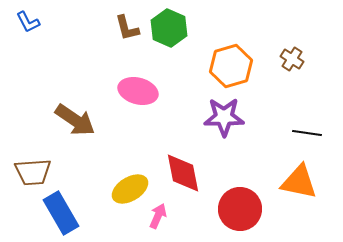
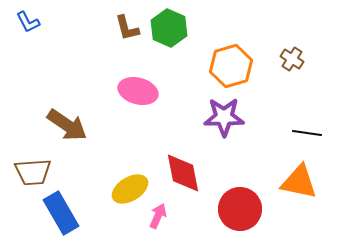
brown arrow: moved 8 px left, 5 px down
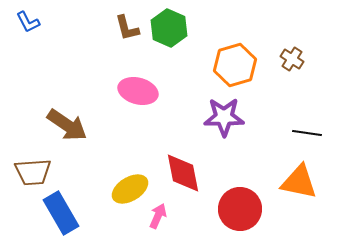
orange hexagon: moved 4 px right, 1 px up
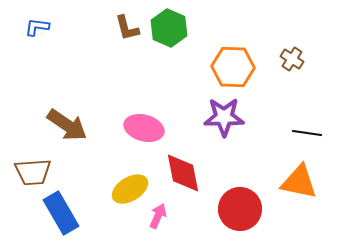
blue L-shape: moved 9 px right, 5 px down; rotated 125 degrees clockwise
orange hexagon: moved 2 px left, 2 px down; rotated 18 degrees clockwise
pink ellipse: moved 6 px right, 37 px down
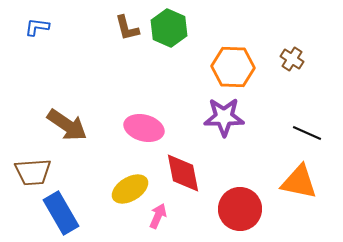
black line: rotated 16 degrees clockwise
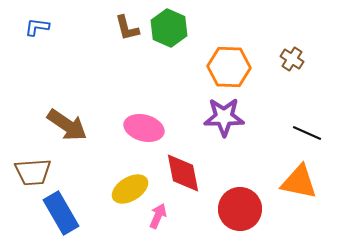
orange hexagon: moved 4 px left
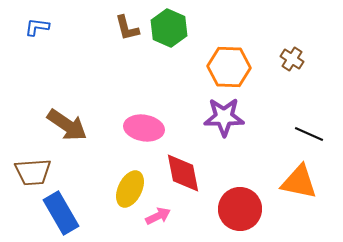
pink ellipse: rotated 6 degrees counterclockwise
black line: moved 2 px right, 1 px down
yellow ellipse: rotated 33 degrees counterclockwise
pink arrow: rotated 40 degrees clockwise
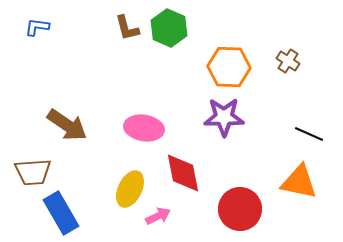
brown cross: moved 4 px left, 2 px down
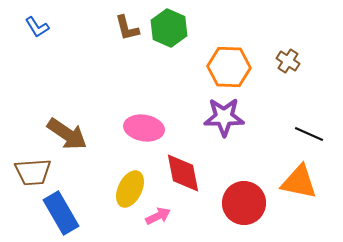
blue L-shape: rotated 130 degrees counterclockwise
brown arrow: moved 9 px down
red circle: moved 4 px right, 6 px up
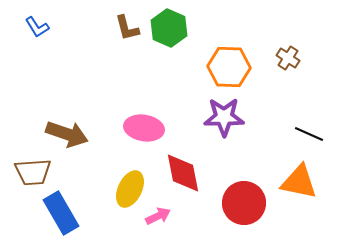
brown cross: moved 3 px up
brown arrow: rotated 15 degrees counterclockwise
